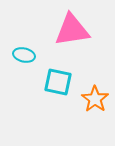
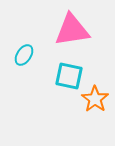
cyan ellipse: rotated 70 degrees counterclockwise
cyan square: moved 11 px right, 6 px up
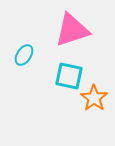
pink triangle: rotated 9 degrees counterclockwise
orange star: moved 1 px left, 1 px up
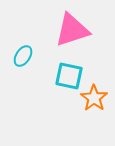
cyan ellipse: moved 1 px left, 1 px down
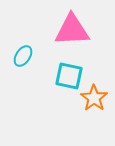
pink triangle: rotated 15 degrees clockwise
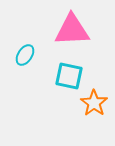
cyan ellipse: moved 2 px right, 1 px up
orange star: moved 5 px down
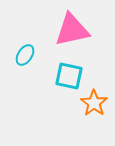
pink triangle: rotated 9 degrees counterclockwise
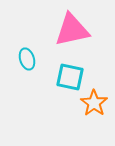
cyan ellipse: moved 2 px right, 4 px down; rotated 50 degrees counterclockwise
cyan square: moved 1 px right, 1 px down
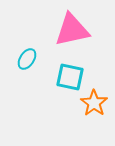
cyan ellipse: rotated 50 degrees clockwise
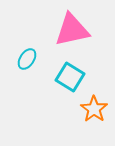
cyan square: rotated 20 degrees clockwise
orange star: moved 6 px down
